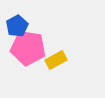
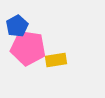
yellow rectangle: rotated 20 degrees clockwise
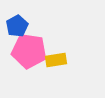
pink pentagon: moved 1 px right, 3 px down
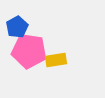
blue pentagon: moved 1 px down
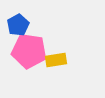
blue pentagon: moved 1 px right, 2 px up
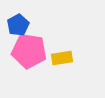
yellow rectangle: moved 6 px right, 2 px up
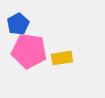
blue pentagon: moved 1 px up
